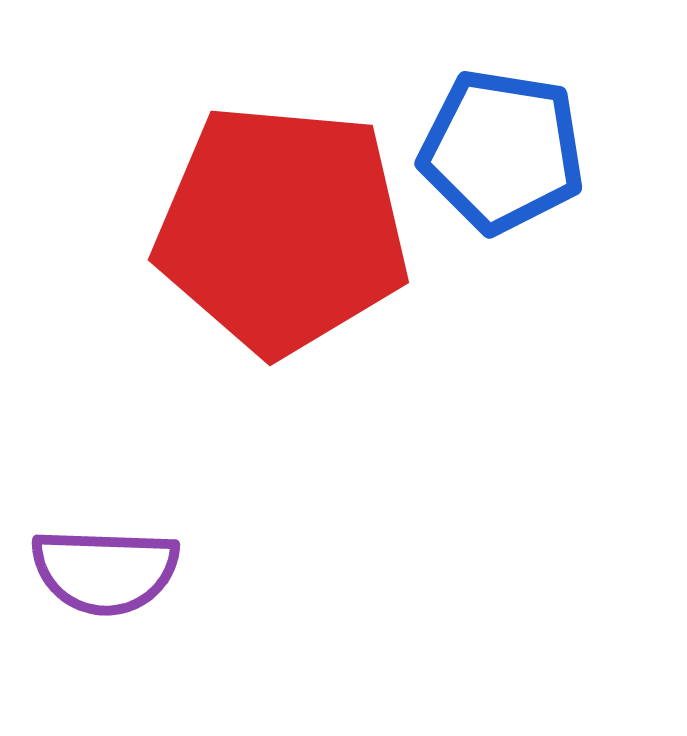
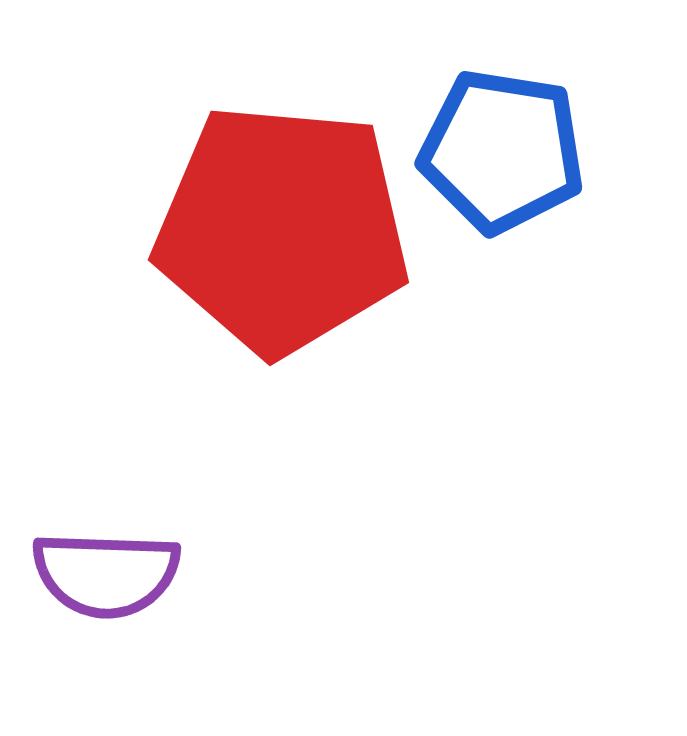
purple semicircle: moved 1 px right, 3 px down
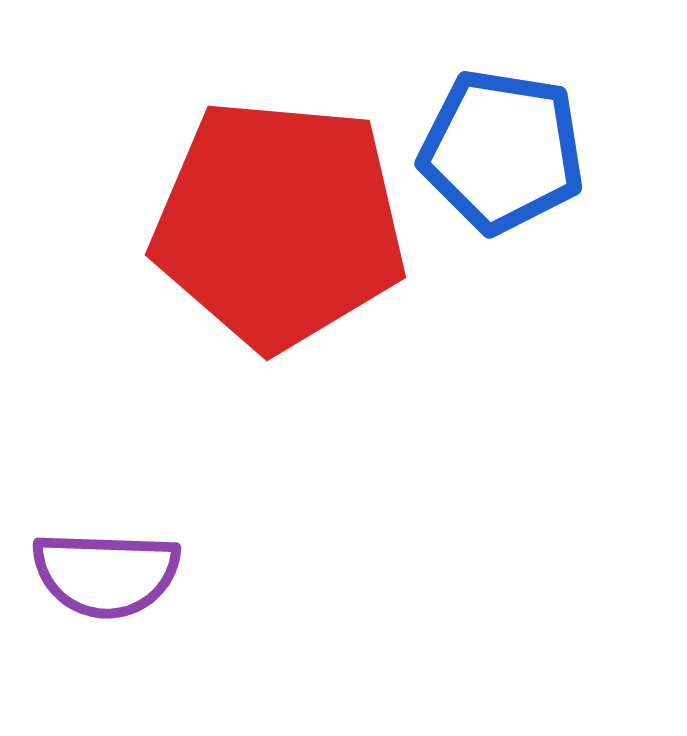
red pentagon: moved 3 px left, 5 px up
